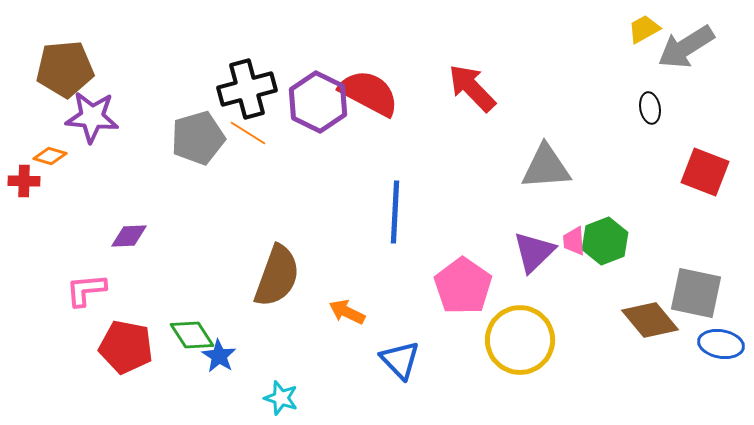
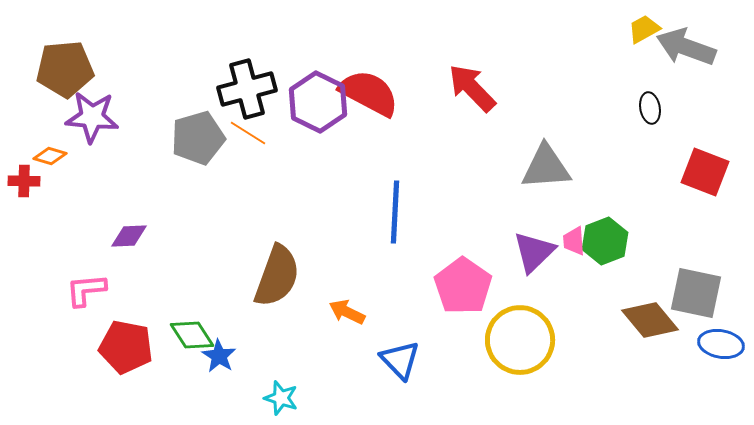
gray arrow: rotated 52 degrees clockwise
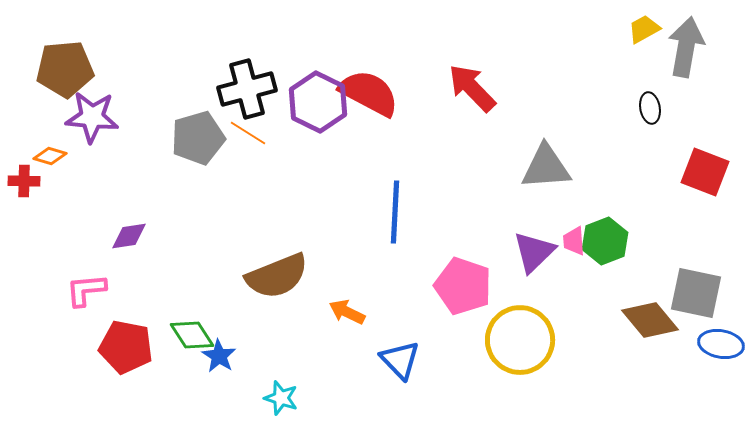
gray arrow: rotated 80 degrees clockwise
purple diamond: rotated 6 degrees counterclockwise
brown semicircle: rotated 48 degrees clockwise
pink pentagon: rotated 16 degrees counterclockwise
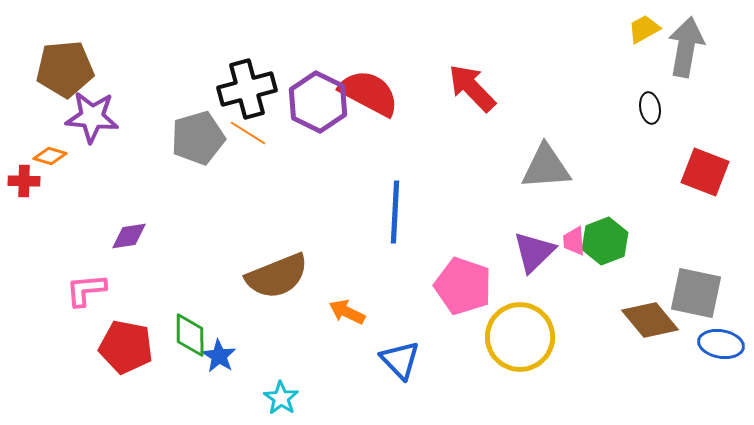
green diamond: moved 2 px left; rotated 33 degrees clockwise
yellow circle: moved 3 px up
cyan star: rotated 16 degrees clockwise
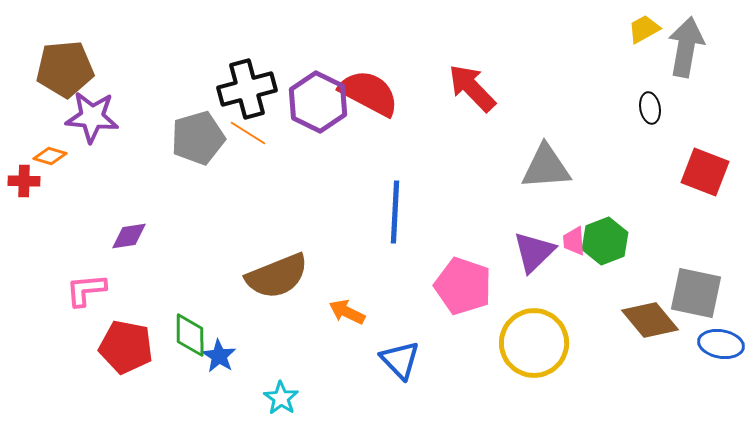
yellow circle: moved 14 px right, 6 px down
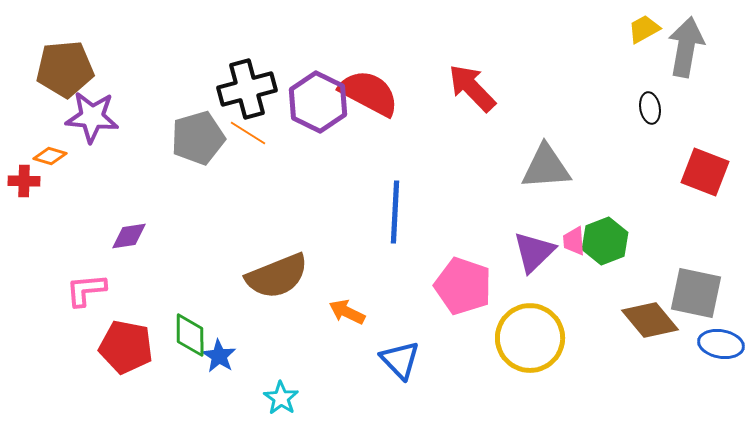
yellow circle: moved 4 px left, 5 px up
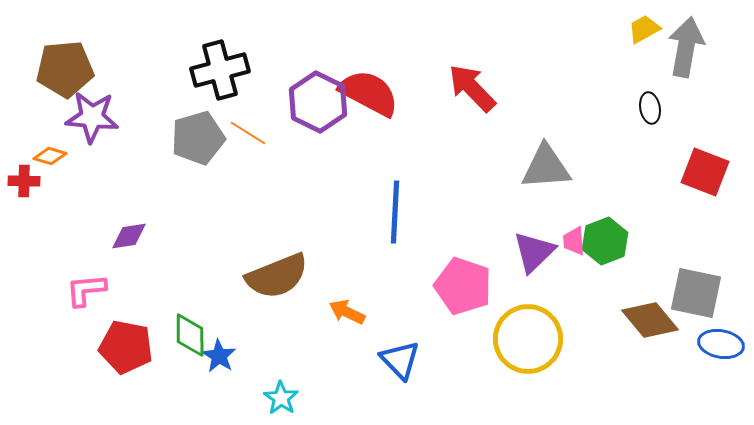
black cross: moved 27 px left, 19 px up
yellow circle: moved 2 px left, 1 px down
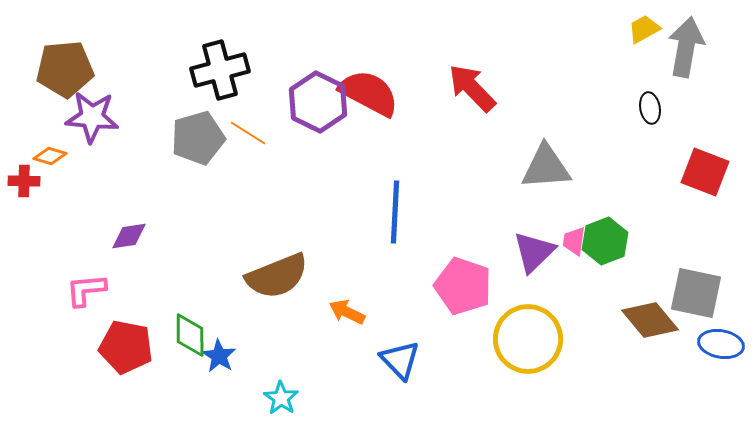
pink trapezoid: rotated 12 degrees clockwise
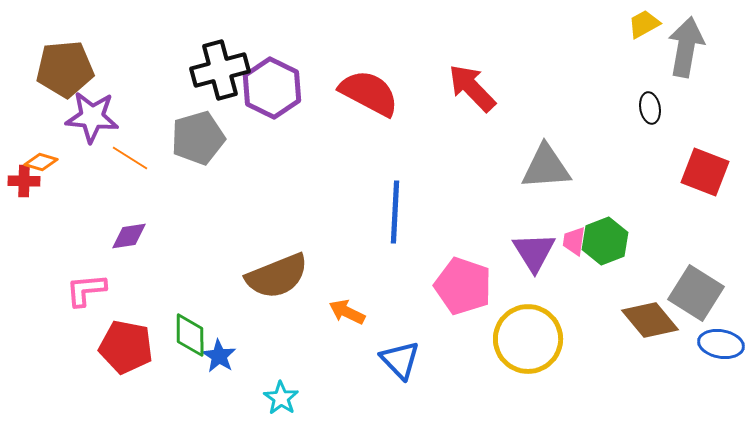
yellow trapezoid: moved 5 px up
purple hexagon: moved 46 px left, 14 px up
orange line: moved 118 px left, 25 px down
orange diamond: moved 9 px left, 6 px down
purple triangle: rotated 18 degrees counterclockwise
gray square: rotated 20 degrees clockwise
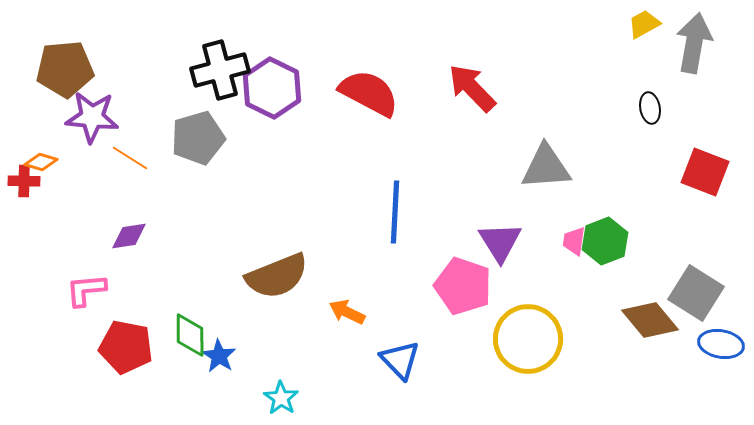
gray arrow: moved 8 px right, 4 px up
purple triangle: moved 34 px left, 10 px up
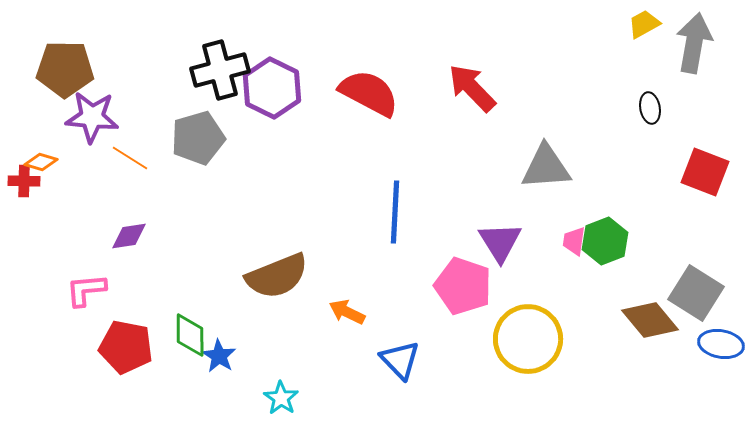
brown pentagon: rotated 6 degrees clockwise
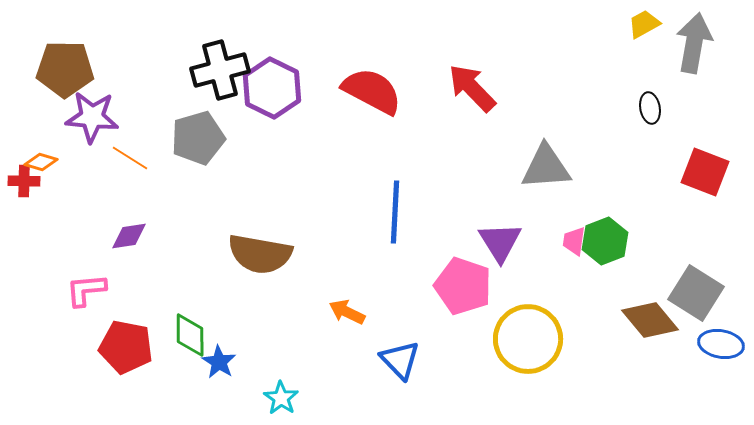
red semicircle: moved 3 px right, 2 px up
brown semicircle: moved 17 px left, 22 px up; rotated 32 degrees clockwise
blue star: moved 6 px down
